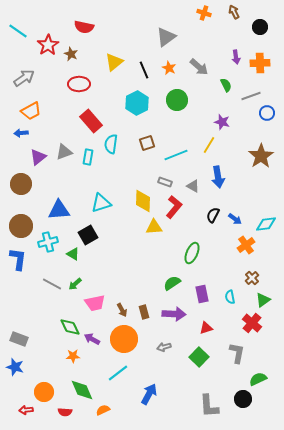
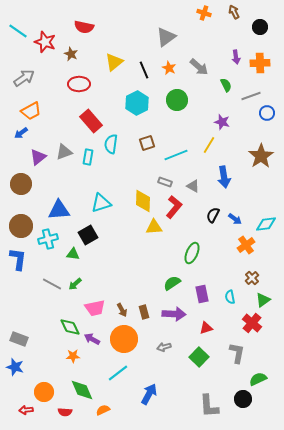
red star at (48, 45): moved 3 px left, 3 px up; rotated 20 degrees counterclockwise
blue arrow at (21, 133): rotated 32 degrees counterclockwise
blue arrow at (218, 177): moved 6 px right
cyan cross at (48, 242): moved 3 px up
green triangle at (73, 254): rotated 24 degrees counterclockwise
pink trapezoid at (95, 303): moved 5 px down
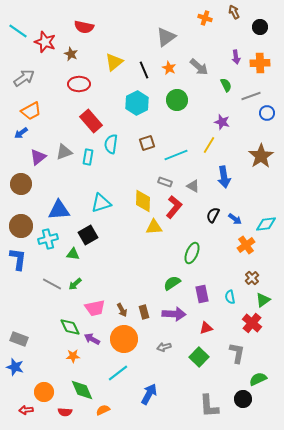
orange cross at (204, 13): moved 1 px right, 5 px down
